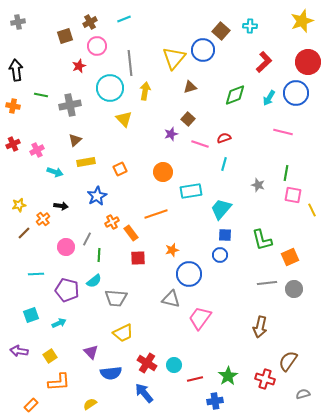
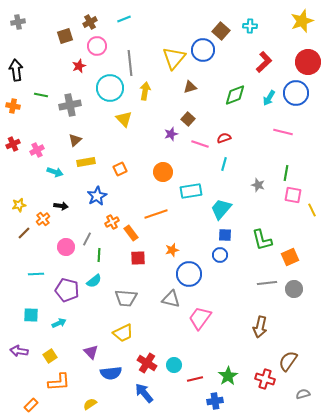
gray trapezoid at (116, 298): moved 10 px right
cyan square at (31, 315): rotated 21 degrees clockwise
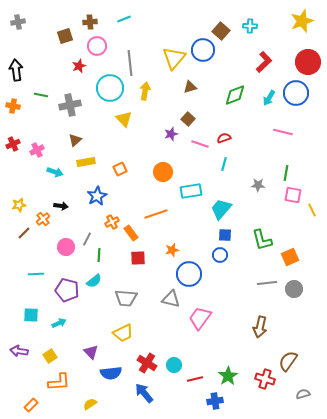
brown cross at (90, 22): rotated 24 degrees clockwise
gray star at (258, 185): rotated 16 degrees counterclockwise
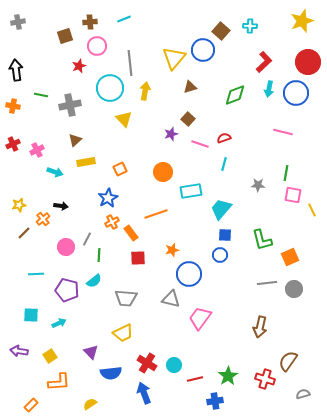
cyan arrow at (269, 98): moved 9 px up; rotated 21 degrees counterclockwise
blue star at (97, 196): moved 11 px right, 2 px down
blue arrow at (144, 393): rotated 20 degrees clockwise
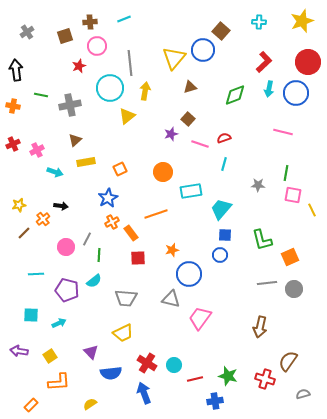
gray cross at (18, 22): moved 9 px right, 10 px down; rotated 24 degrees counterclockwise
cyan cross at (250, 26): moved 9 px right, 4 px up
yellow triangle at (124, 119): moved 3 px right, 3 px up; rotated 36 degrees clockwise
green star at (228, 376): rotated 24 degrees counterclockwise
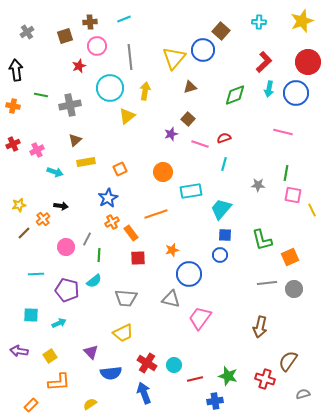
gray line at (130, 63): moved 6 px up
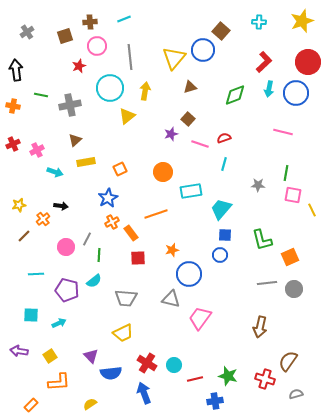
brown line at (24, 233): moved 3 px down
purple triangle at (91, 352): moved 4 px down
gray semicircle at (303, 394): moved 7 px left
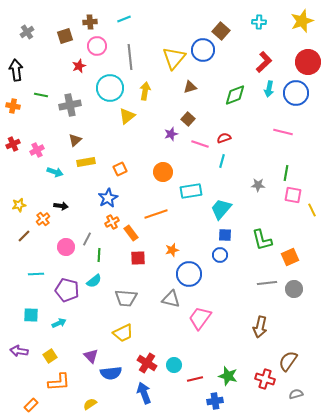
cyan line at (224, 164): moved 2 px left, 3 px up
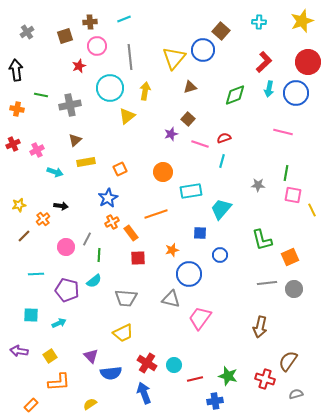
orange cross at (13, 106): moved 4 px right, 3 px down
blue square at (225, 235): moved 25 px left, 2 px up
